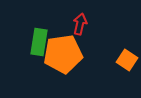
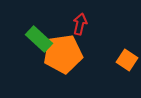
green rectangle: moved 3 px up; rotated 56 degrees counterclockwise
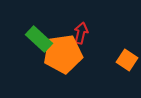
red arrow: moved 1 px right, 9 px down
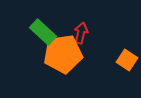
green rectangle: moved 4 px right, 7 px up
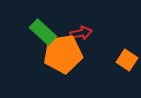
red arrow: rotated 65 degrees clockwise
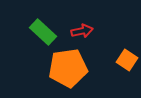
red arrow: moved 1 px right, 2 px up
orange pentagon: moved 5 px right, 14 px down
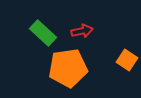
green rectangle: moved 1 px down
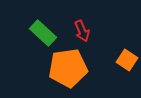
red arrow: rotated 80 degrees clockwise
